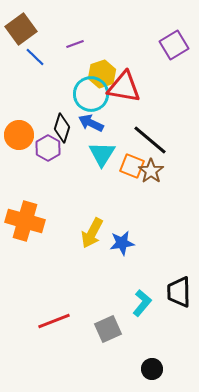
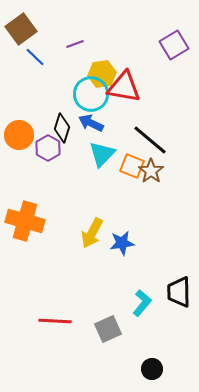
yellow hexagon: rotated 12 degrees clockwise
cyan triangle: rotated 12 degrees clockwise
red line: moved 1 px right; rotated 24 degrees clockwise
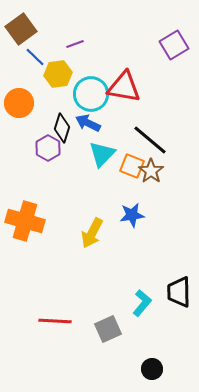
yellow hexagon: moved 44 px left
blue arrow: moved 3 px left
orange circle: moved 32 px up
blue star: moved 10 px right, 28 px up
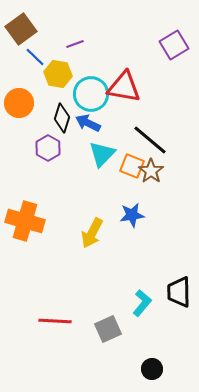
yellow hexagon: rotated 16 degrees clockwise
black diamond: moved 10 px up
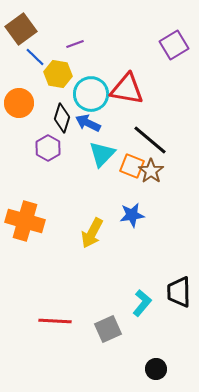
red triangle: moved 3 px right, 2 px down
black circle: moved 4 px right
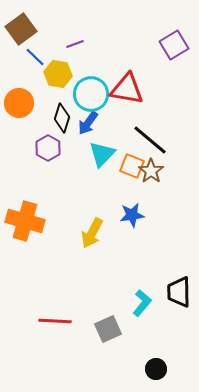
blue arrow: rotated 80 degrees counterclockwise
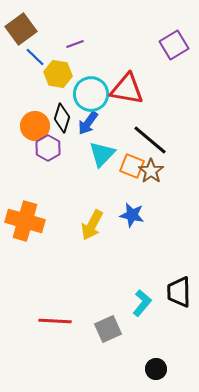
orange circle: moved 16 px right, 23 px down
blue star: rotated 20 degrees clockwise
yellow arrow: moved 8 px up
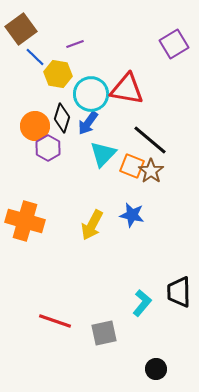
purple square: moved 1 px up
cyan triangle: moved 1 px right
red line: rotated 16 degrees clockwise
gray square: moved 4 px left, 4 px down; rotated 12 degrees clockwise
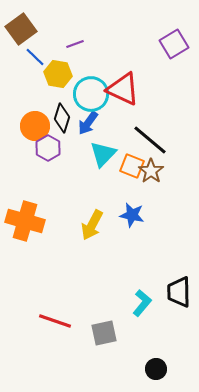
red triangle: moved 4 px left; rotated 15 degrees clockwise
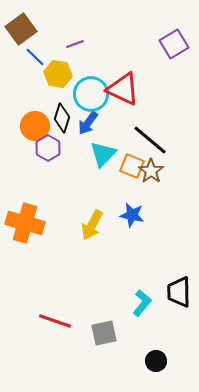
orange cross: moved 2 px down
black circle: moved 8 px up
